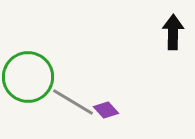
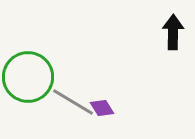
purple diamond: moved 4 px left, 2 px up; rotated 10 degrees clockwise
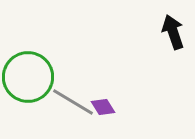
black arrow: rotated 20 degrees counterclockwise
purple diamond: moved 1 px right, 1 px up
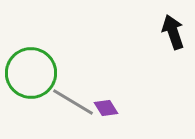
green circle: moved 3 px right, 4 px up
purple diamond: moved 3 px right, 1 px down
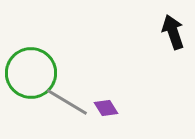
gray line: moved 6 px left
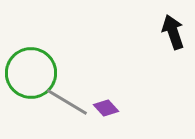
purple diamond: rotated 10 degrees counterclockwise
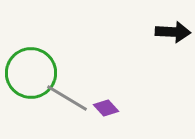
black arrow: rotated 112 degrees clockwise
gray line: moved 4 px up
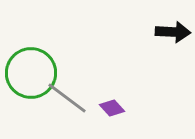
gray line: rotated 6 degrees clockwise
purple diamond: moved 6 px right
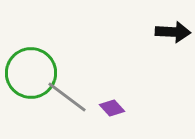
gray line: moved 1 px up
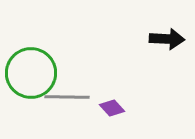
black arrow: moved 6 px left, 7 px down
gray line: rotated 36 degrees counterclockwise
